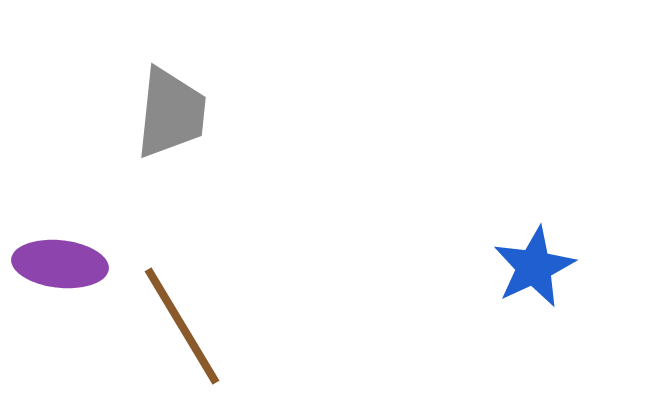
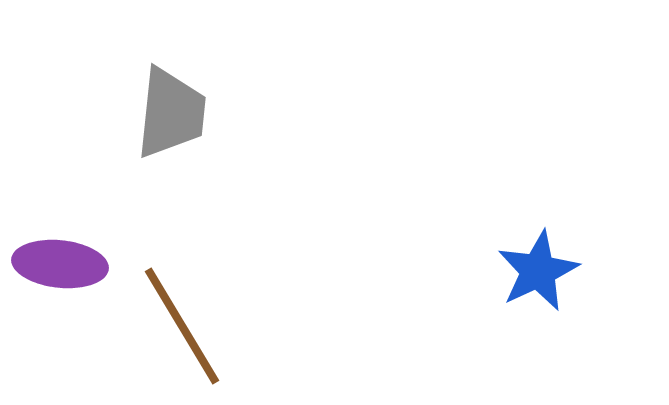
blue star: moved 4 px right, 4 px down
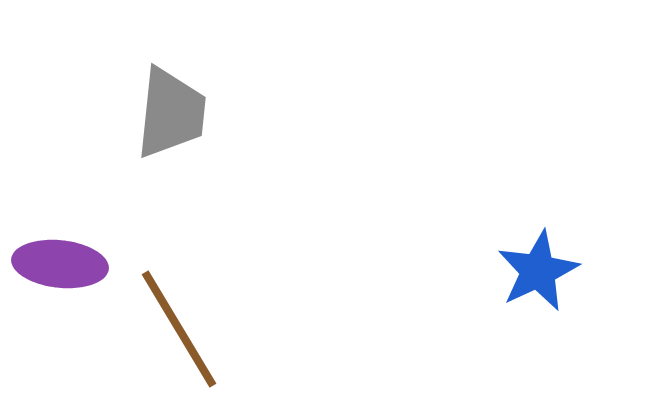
brown line: moved 3 px left, 3 px down
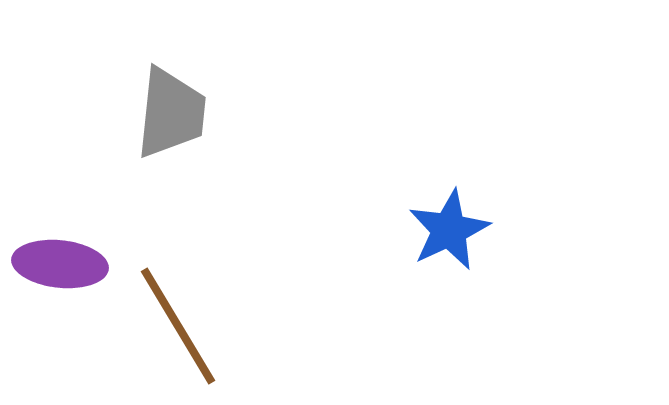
blue star: moved 89 px left, 41 px up
brown line: moved 1 px left, 3 px up
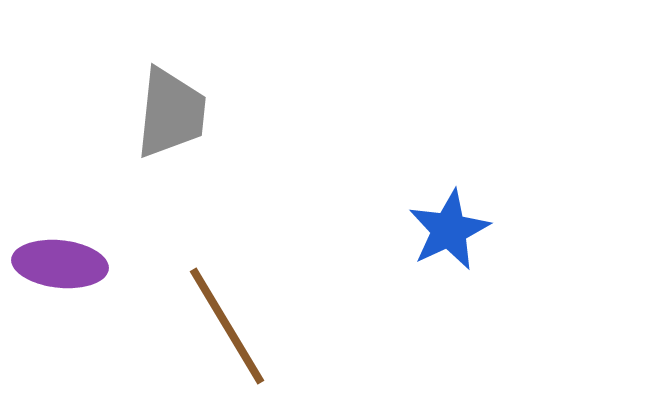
brown line: moved 49 px right
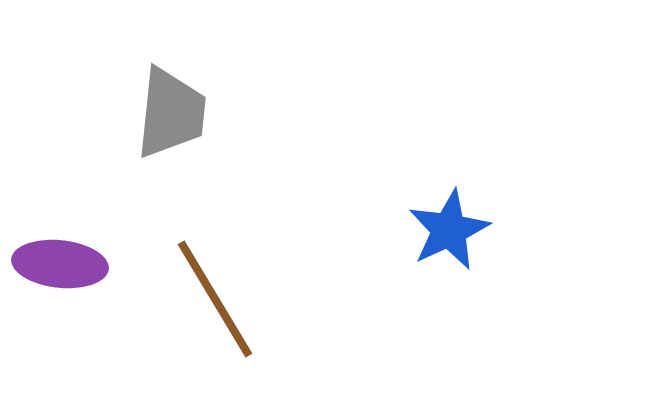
brown line: moved 12 px left, 27 px up
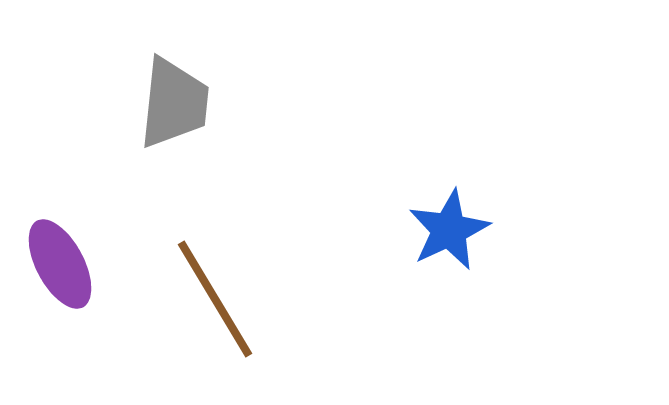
gray trapezoid: moved 3 px right, 10 px up
purple ellipse: rotated 56 degrees clockwise
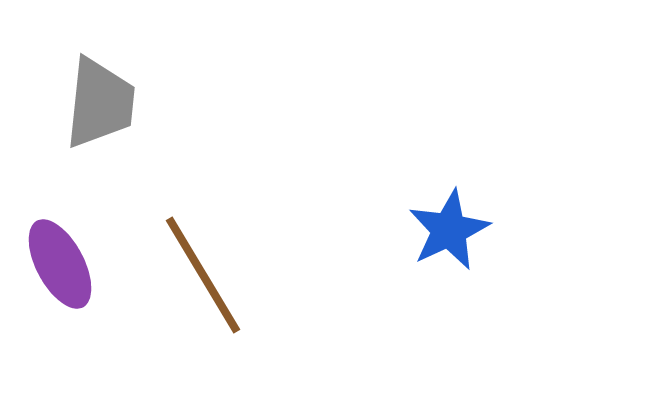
gray trapezoid: moved 74 px left
brown line: moved 12 px left, 24 px up
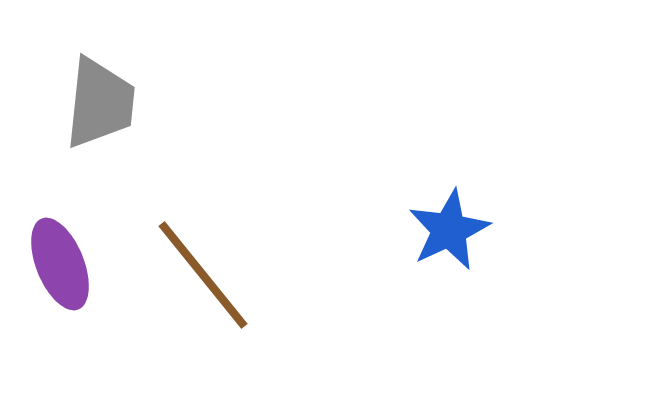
purple ellipse: rotated 6 degrees clockwise
brown line: rotated 8 degrees counterclockwise
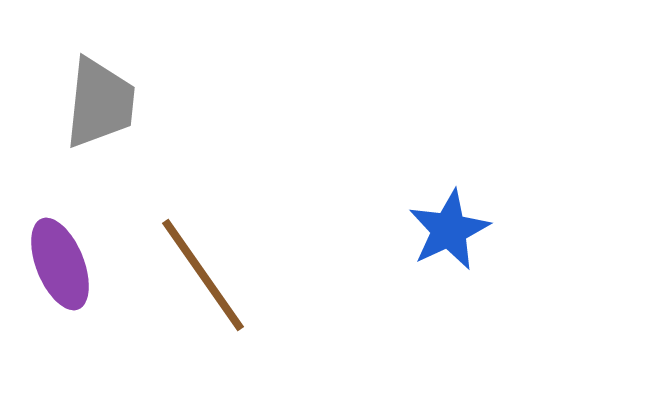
brown line: rotated 4 degrees clockwise
